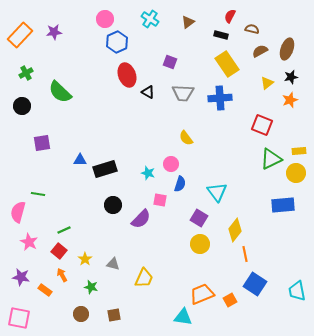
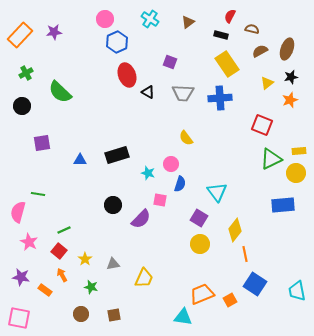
black rectangle at (105, 169): moved 12 px right, 14 px up
gray triangle at (113, 264): rotated 24 degrees counterclockwise
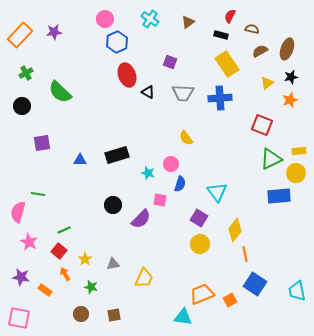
blue rectangle at (283, 205): moved 4 px left, 9 px up
orange arrow at (62, 275): moved 3 px right, 1 px up
